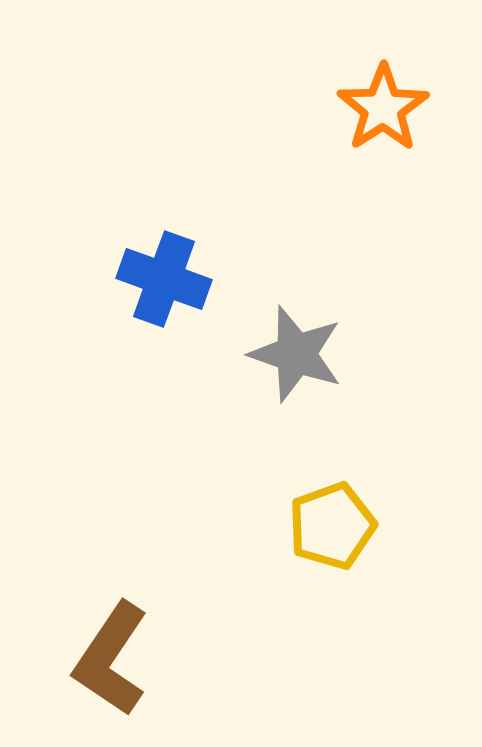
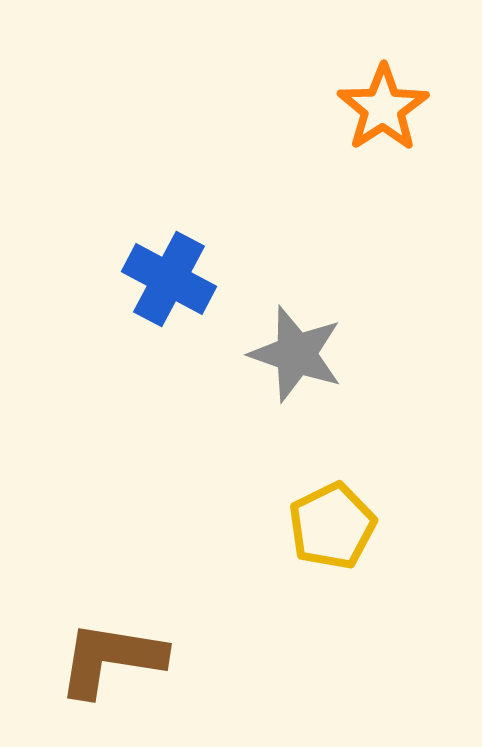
blue cross: moved 5 px right; rotated 8 degrees clockwise
yellow pentagon: rotated 6 degrees counterclockwise
brown L-shape: rotated 65 degrees clockwise
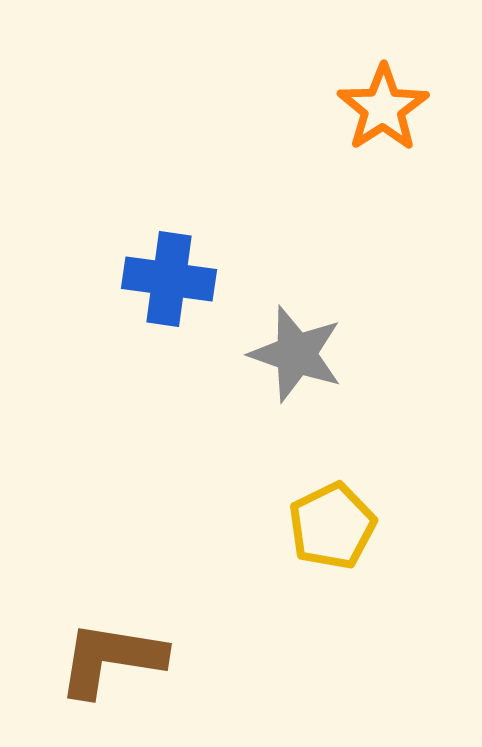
blue cross: rotated 20 degrees counterclockwise
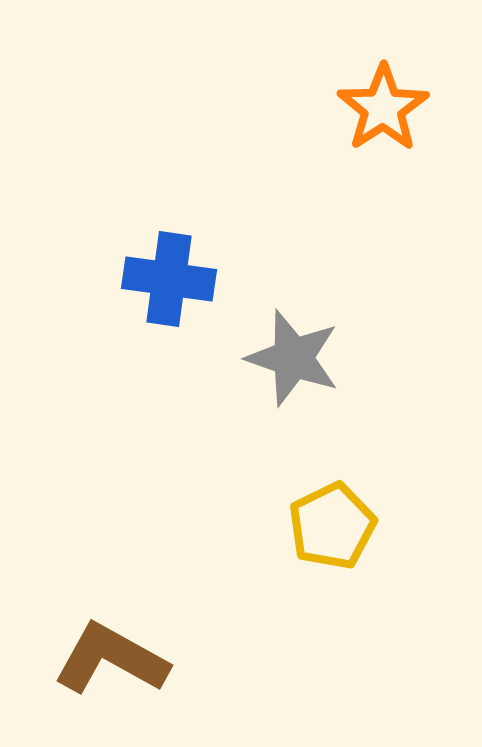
gray star: moved 3 px left, 4 px down
brown L-shape: rotated 20 degrees clockwise
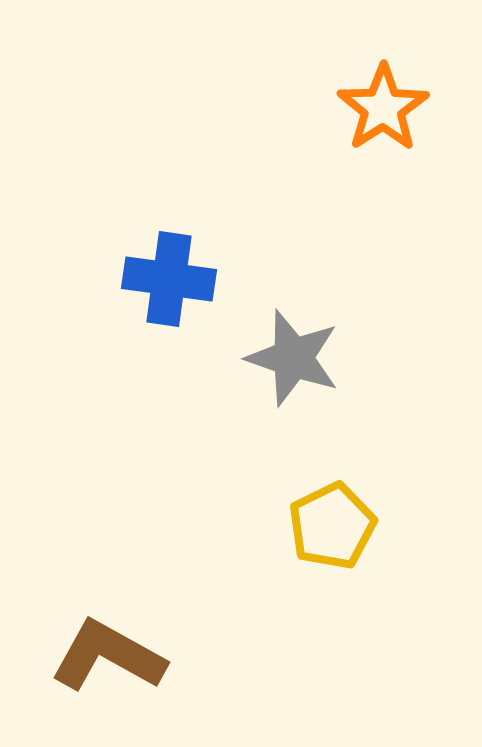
brown L-shape: moved 3 px left, 3 px up
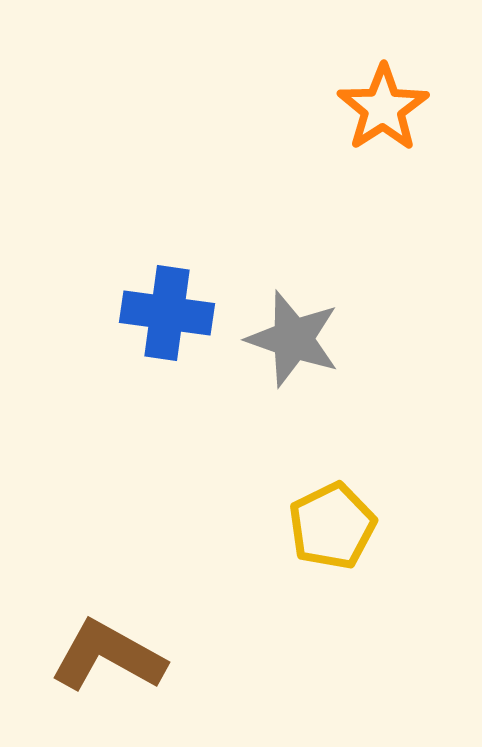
blue cross: moved 2 px left, 34 px down
gray star: moved 19 px up
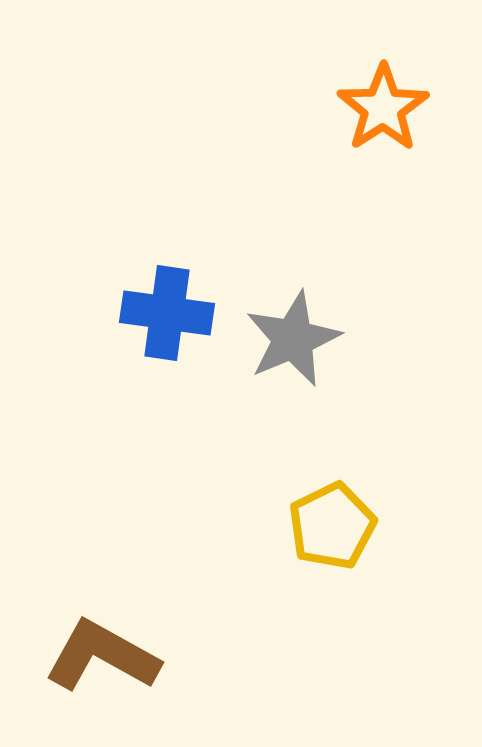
gray star: rotated 30 degrees clockwise
brown L-shape: moved 6 px left
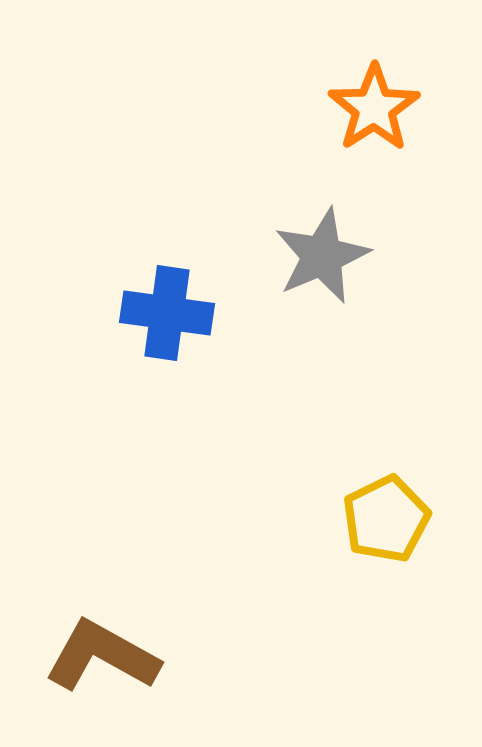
orange star: moved 9 px left
gray star: moved 29 px right, 83 px up
yellow pentagon: moved 54 px right, 7 px up
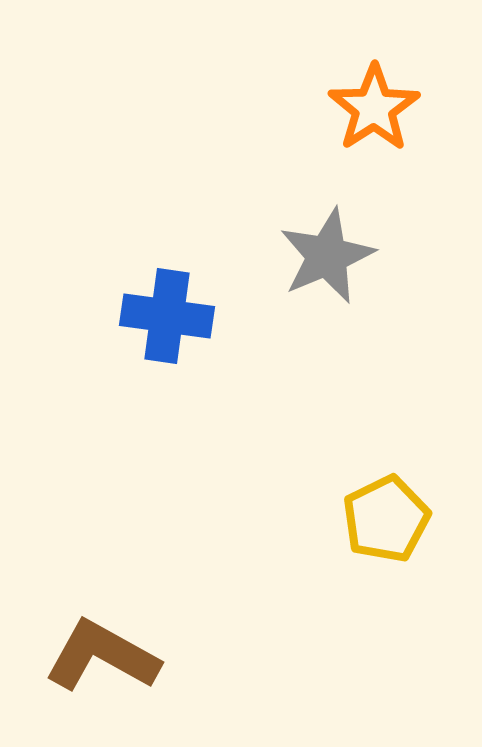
gray star: moved 5 px right
blue cross: moved 3 px down
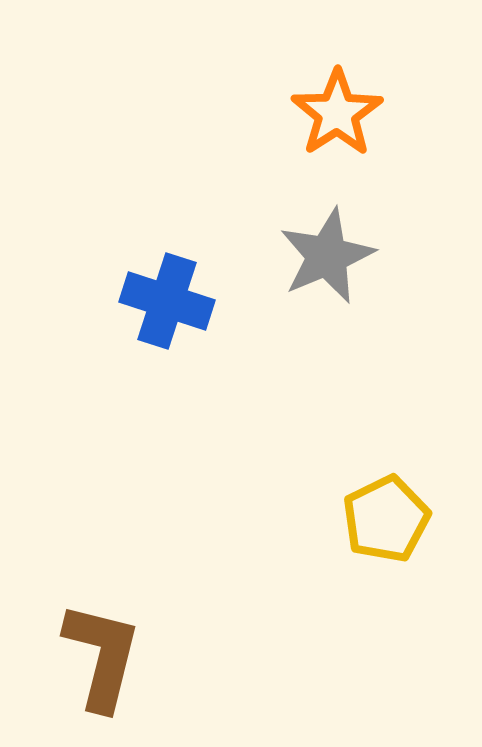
orange star: moved 37 px left, 5 px down
blue cross: moved 15 px up; rotated 10 degrees clockwise
brown L-shape: rotated 75 degrees clockwise
